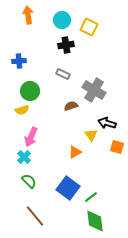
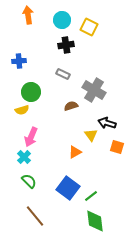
green circle: moved 1 px right, 1 px down
green line: moved 1 px up
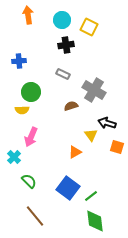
yellow semicircle: rotated 16 degrees clockwise
cyan cross: moved 10 px left
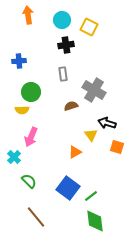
gray rectangle: rotated 56 degrees clockwise
brown line: moved 1 px right, 1 px down
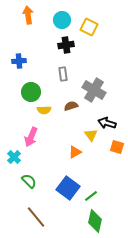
yellow semicircle: moved 22 px right
green diamond: rotated 20 degrees clockwise
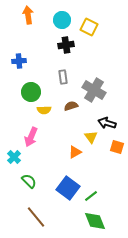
gray rectangle: moved 3 px down
yellow triangle: moved 2 px down
green diamond: rotated 35 degrees counterclockwise
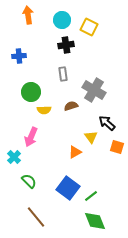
blue cross: moved 5 px up
gray rectangle: moved 3 px up
black arrow: rotated 24 degrees clockwise
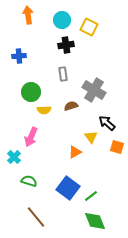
green semicircle: rotated 28 degrees counterclockwise
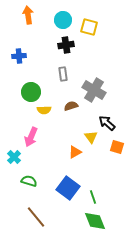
cyan circle: moved 1 px right
yellow square: rotated 12 degrees counterclockwise
green line: moved 2 px right, 1 px down; rotated 72 degrees counterclockwise
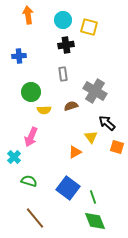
gray cross: moved 1 px right, 1 px down
brown line: moved 1 px left, 1 px down
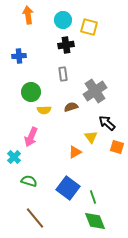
gray cross: rotated 25 degrees clockwise
brown semicircle: moved 1 px down
